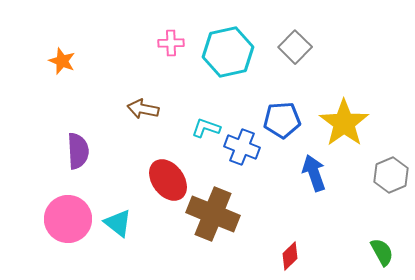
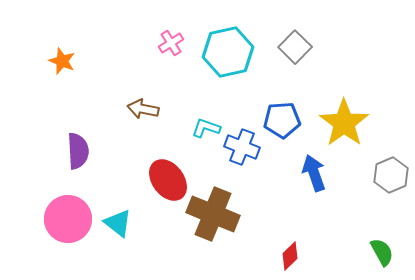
pink cross: rotated 30 degrees counterclockwise
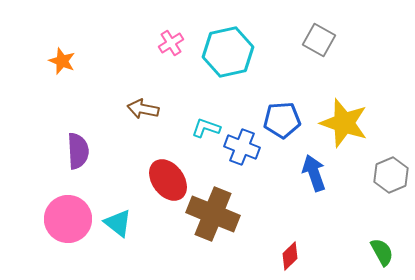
gray square: moved 24 px right, 7 px up; rotated 16 degrees counterclockwise
yellow star: rotated 18 degrees counterclockwise
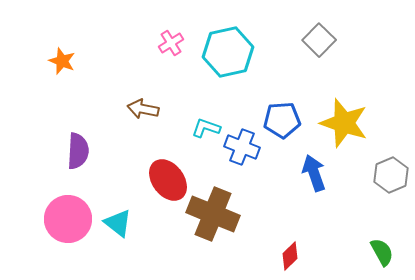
gray square: rotated 16 degrees clockwise
purple semicircle: rotated 6 degrees clockwise
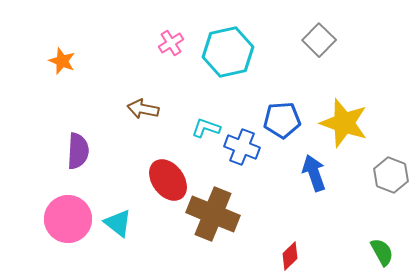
gray hexagon: rotated 16 degrees counterclockwise
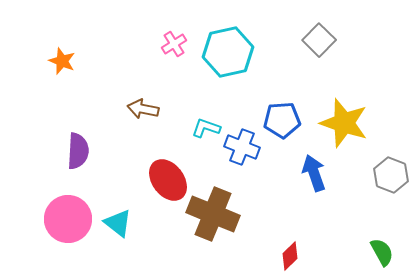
pink cross: moved 3 px right, 1 px down
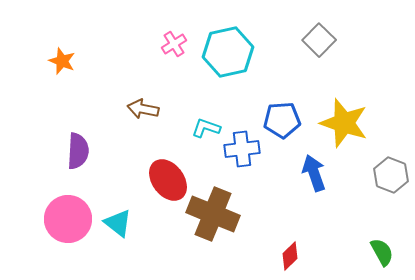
blue cross: moved 2 px down; rotated 28 degrees counterclockwise
